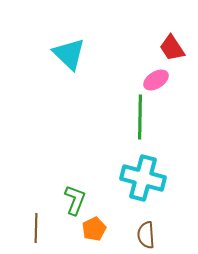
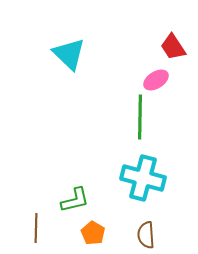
red trapezoid: moved 1 px right, 1 px up
green L-shape: rotated 56 degrees clockwise
orange pentagon: moved 1 px left, 4 px down; rotated 15 degrees counterclockwise
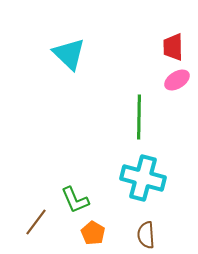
red trapezoid: rotated 32 degrees clockwise
pink ellipse: moved 21 px right
green line: moved 1 px left
green L-shape: rotated 80 degrees clockwise
brown line: moved 6 px up; rotated 36 degrees clockwise
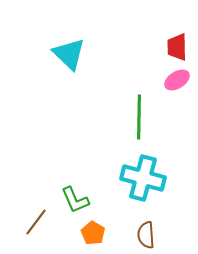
red trapezoid: moved 4 px right
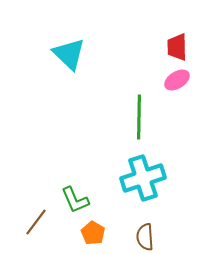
cyan cross: rotated 33 degrees counterclockwise
brown semicircle: moved 1 px left, 2 px down
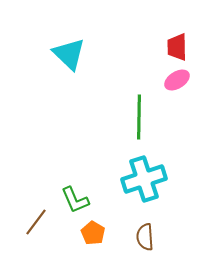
cyan cross: moved 1 px right, 1 px down
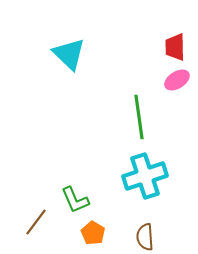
red trapezoid: moved 2 px left
green line: rotated 9 degrees counterclockwise
cyan cross: moved 1 px right, 3 px up
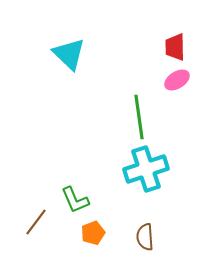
cyan cross: moved 1 px right, 7 px up
orange pentagon: rotated 20 degrees clockwise
